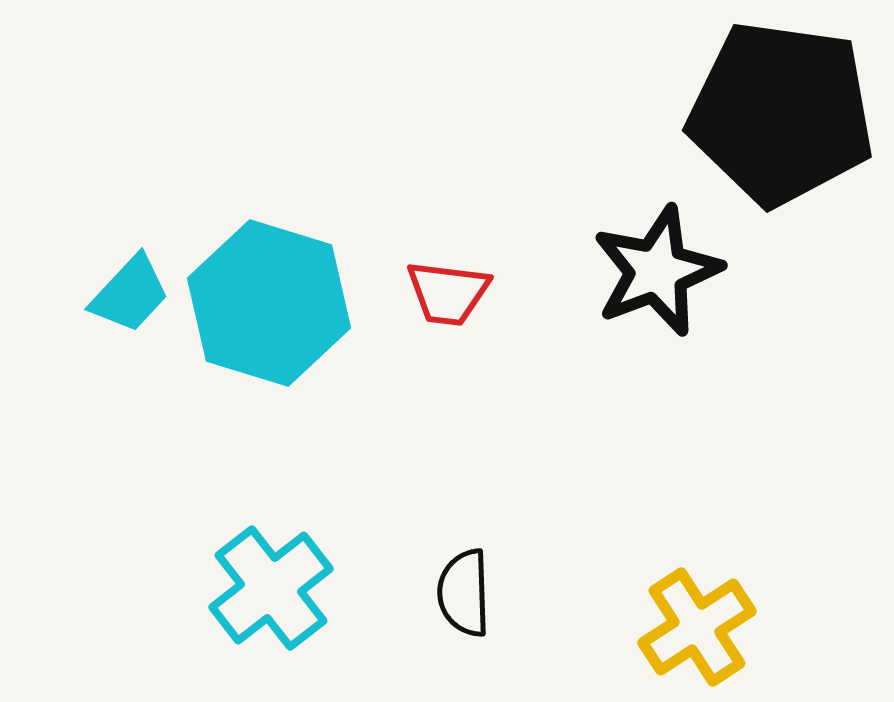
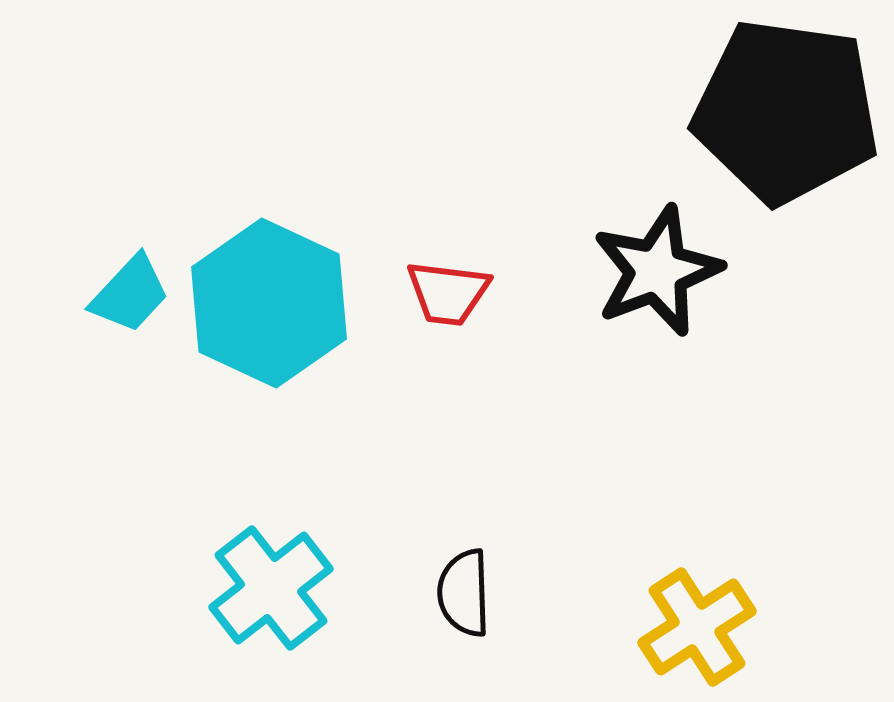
black pentagon: moved 5 px right, 2 px up
cyan hexagon: rotated 8 degrees clockwise
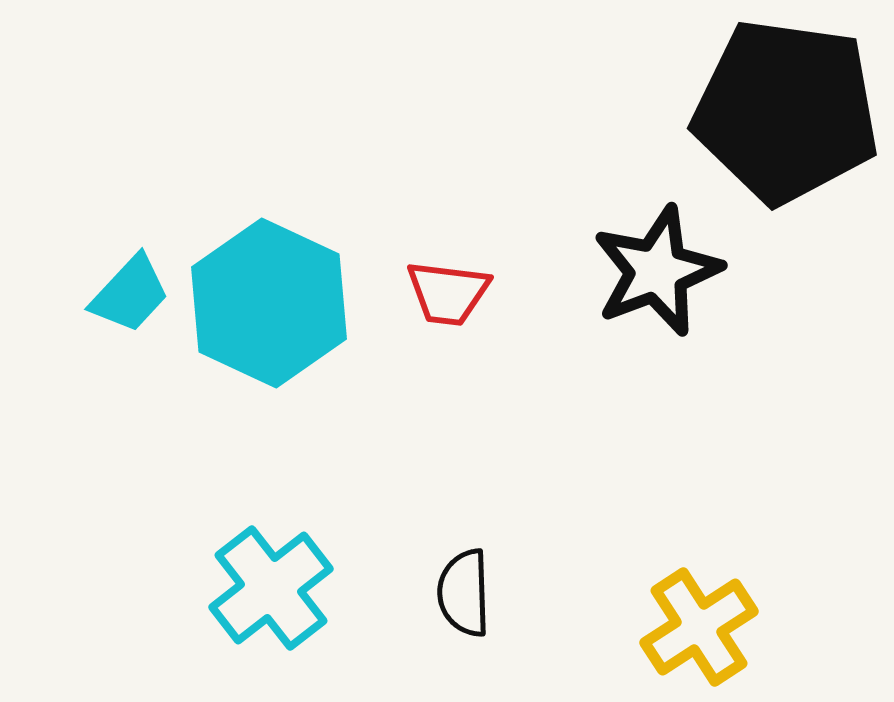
yellow cross: moved 2 px right
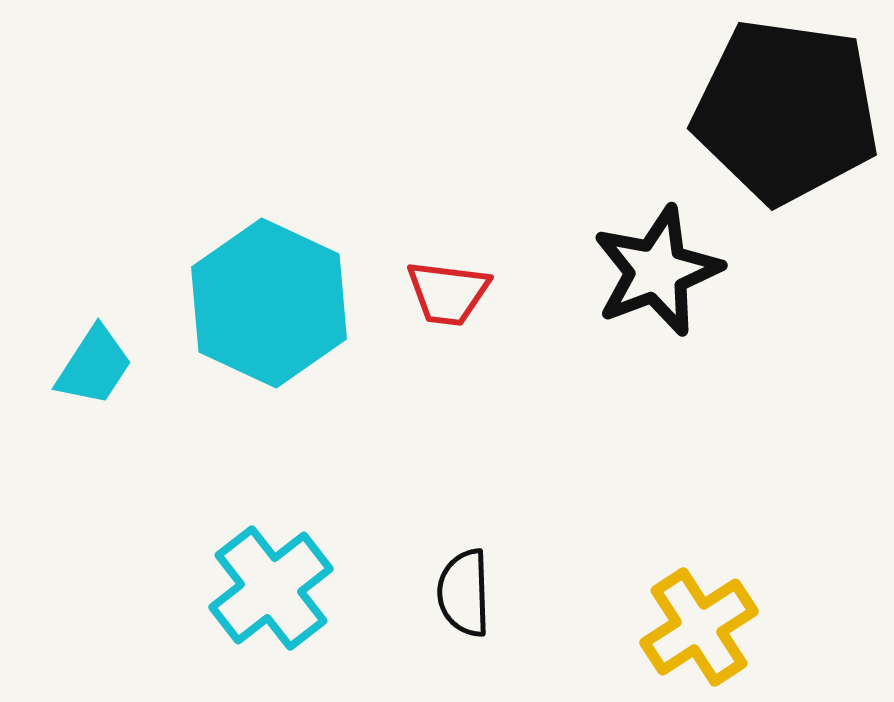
cyan trapezoid: moved 36 px left, 72 px down; rotated 10 degrees counterclockwise
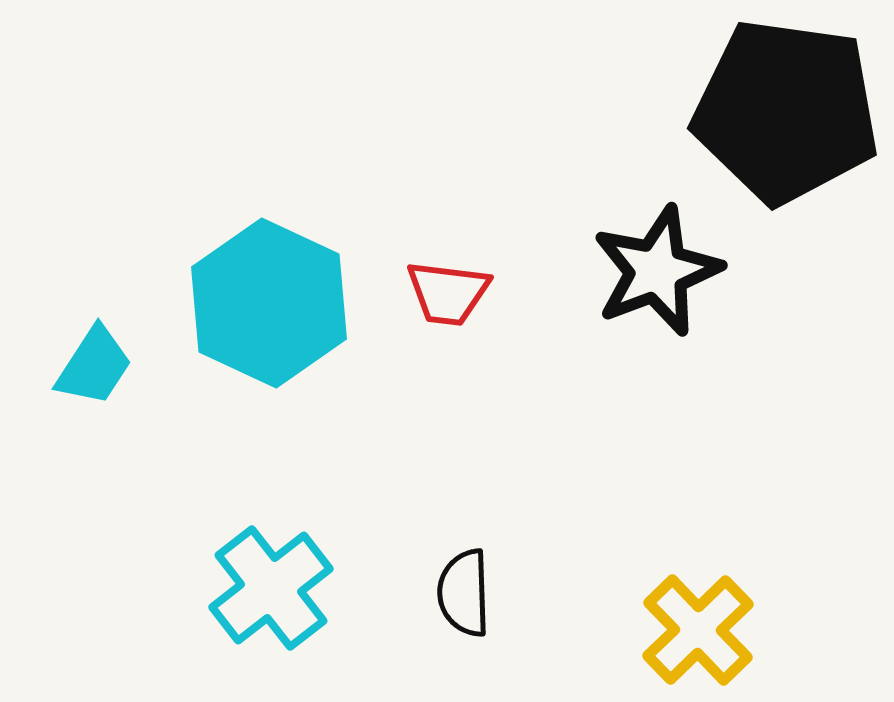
yellow cross: moved 1 px left, 3 px down; rotated 11 degrees counterclockwise
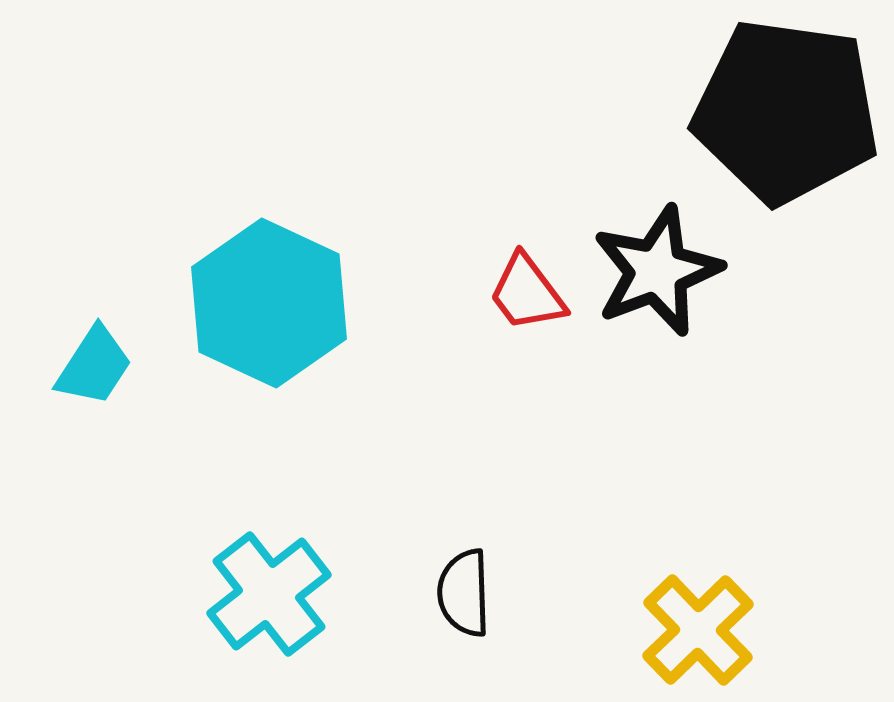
red trapezoid: moved 79 px right; rotated 46 degrees clockwise
cyan cross: moved 2 px left, 6 px down
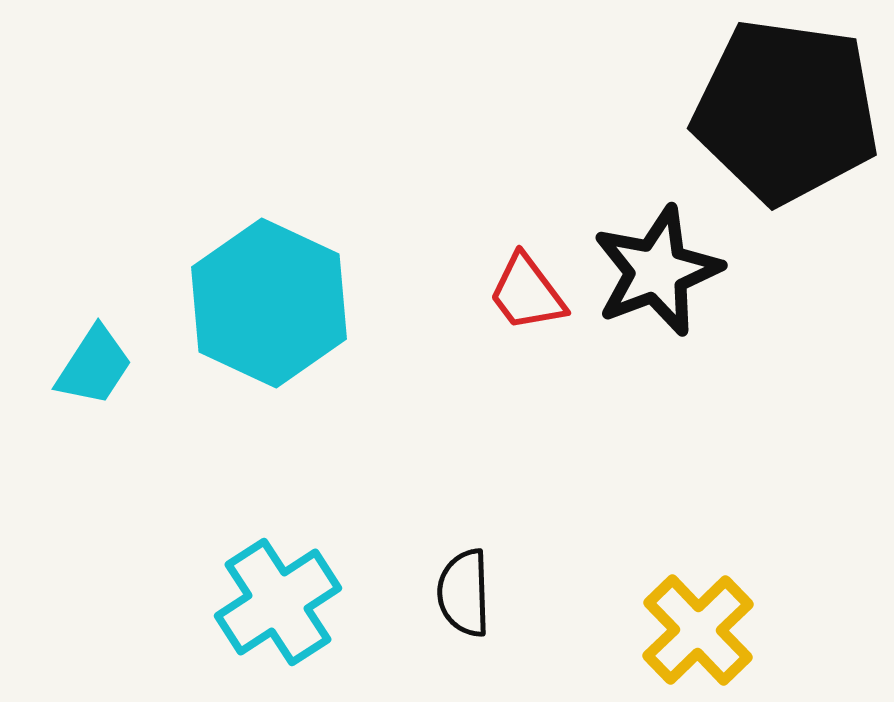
cyan cross: moved 9 px right, 8 px down; rotated 5 degrees clockwise
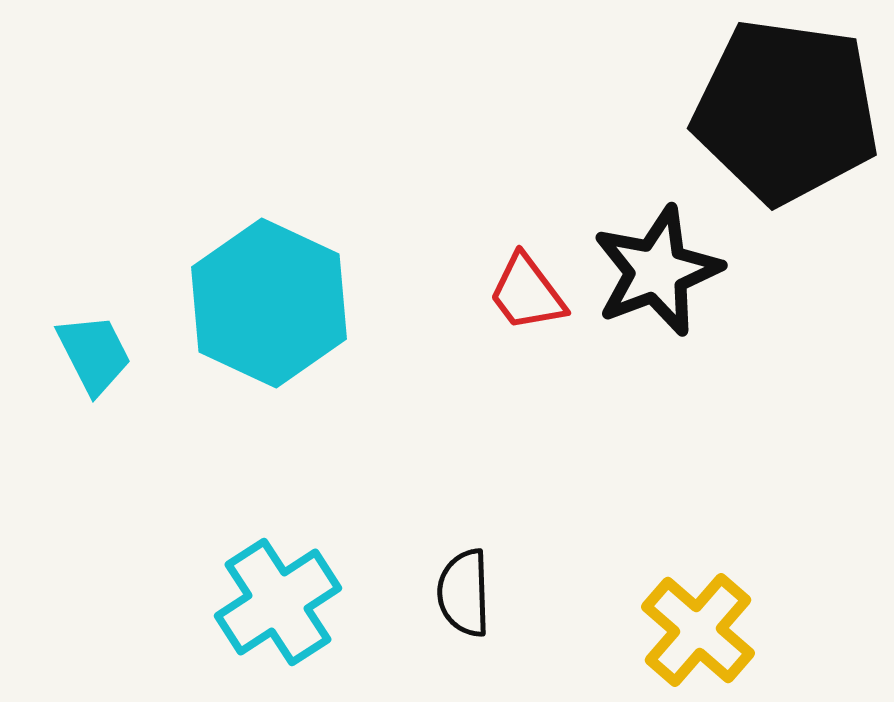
cyan trapezoid: moved 12 px up; rotated 60 degrees counterclockwise
yellow cross: rotated 5 degrees counterclockwise
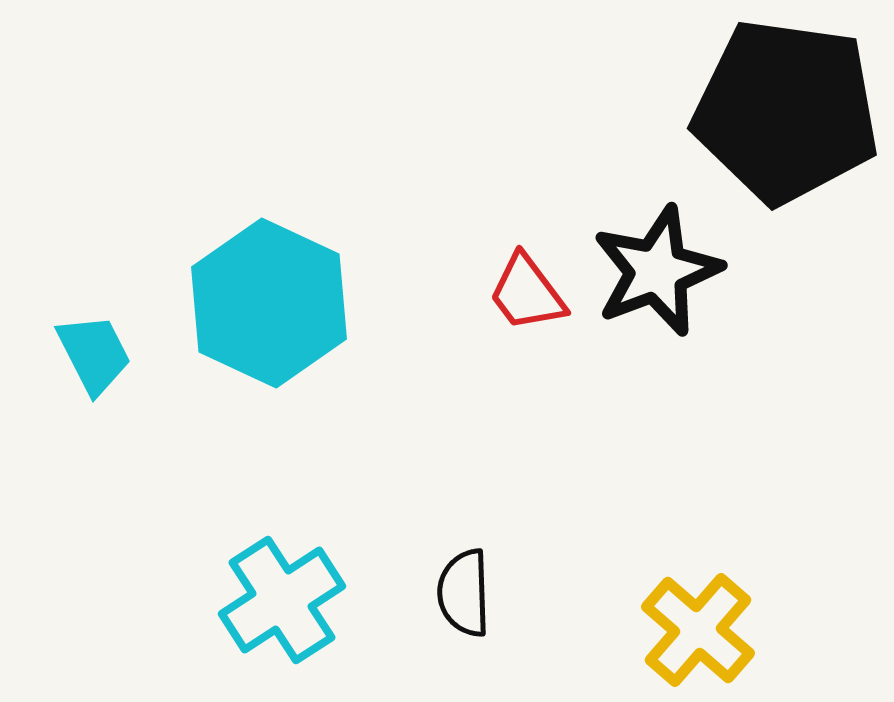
cyan cross: moved 4 px right, 2 px up
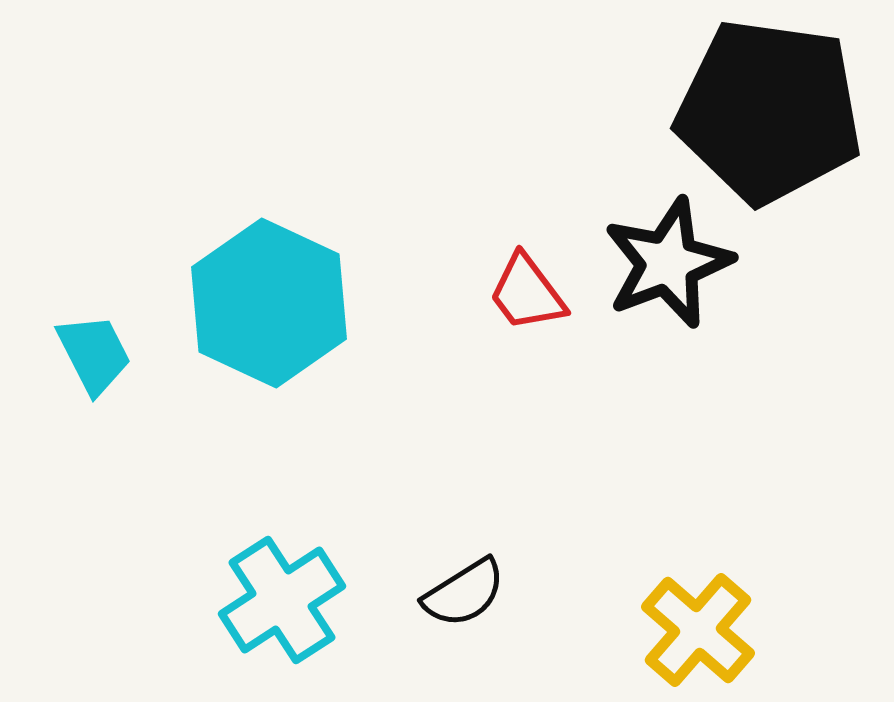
black pentagon: moved 17 px left
black star: moved 11 px right, 8 px up
black semicircle: rotated 120 degrees counterclockwise
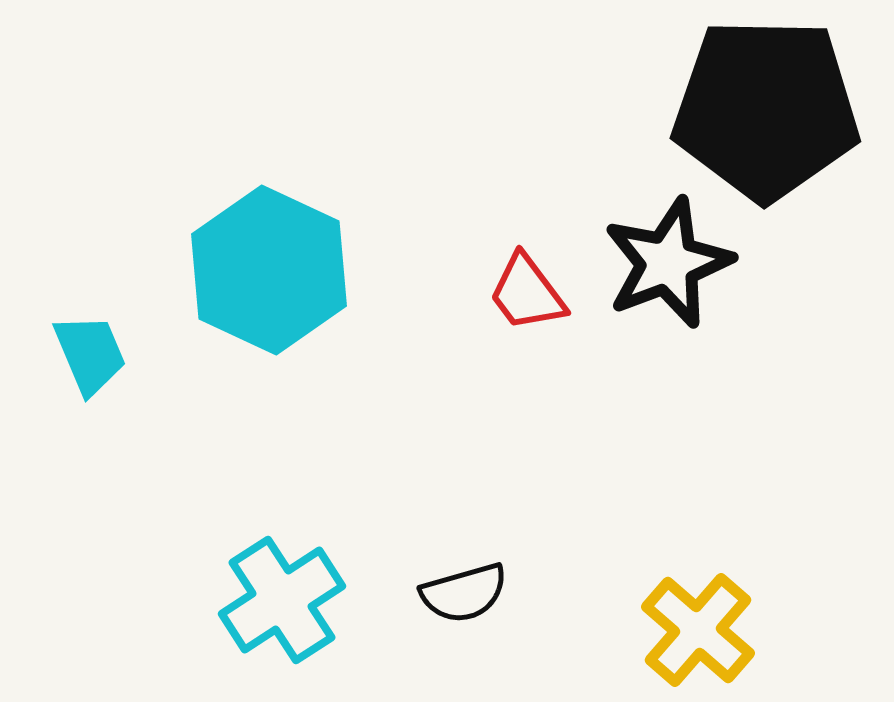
black pentagon: moved 3 px left, 2 px up; rotated 7 degrees counterclockwise
cyan hexagon: moved 33 px up
cyan trapezoid: moved 4 px left; rotated 4 degrees clockwise
black semicircle: rotated 16 degrees clockwise
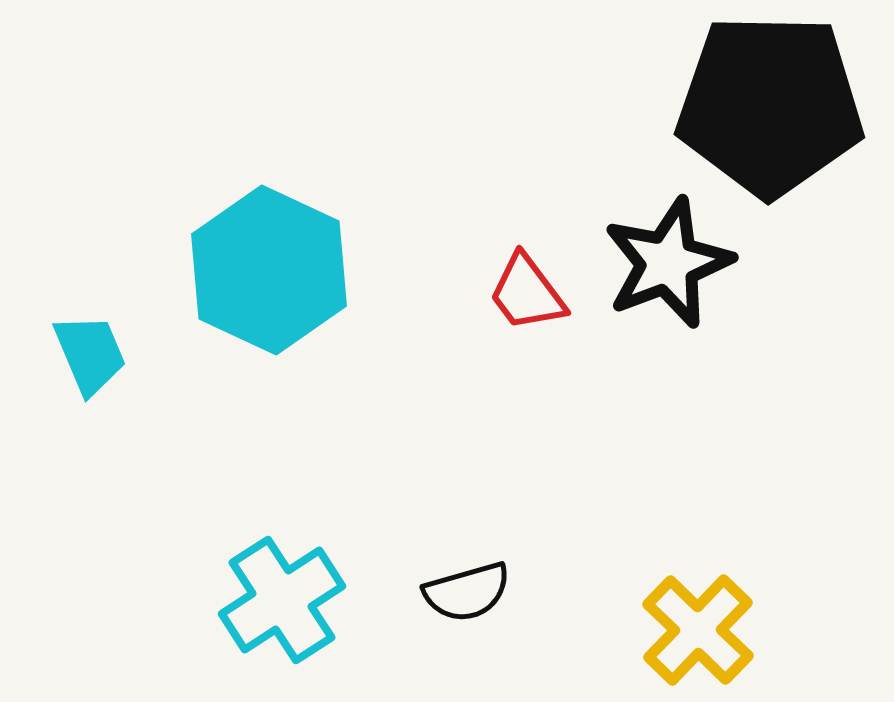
black pentagon: moved 4 px right, 4 px up
black semicircle: moved 3 px right, 1 px up
yellow cross: rotated 3 degrees clockwise
